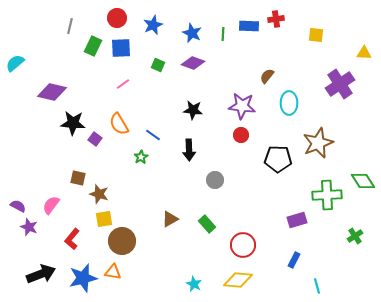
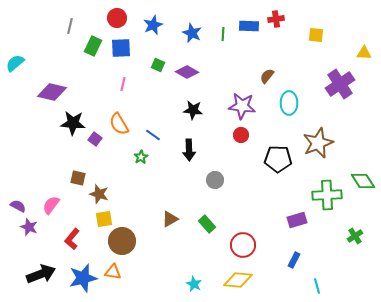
purple diamond at (193, 63): moved 6 px left, 9 px down; rotated 10 degrees clockwise
pink line at (123, 84): rotated 40 degrees counterclockwise
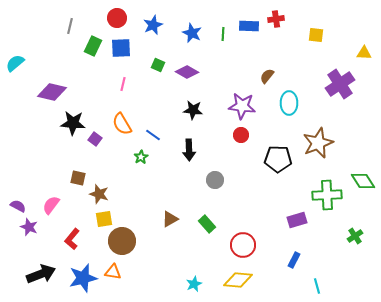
orange semicircle at (119, 124): moved 3 px right
cyan star at (194, 284): rotated 21 degrees clockwise
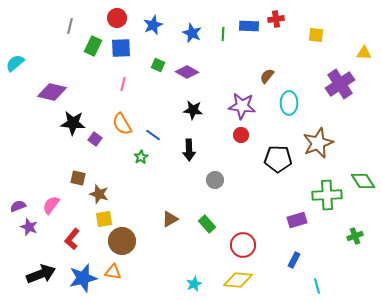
purple semicircle at (18, 206): rotated 49 degrees counterclockwise
green cross at (355, 236): rotated 14 degrees clockwise
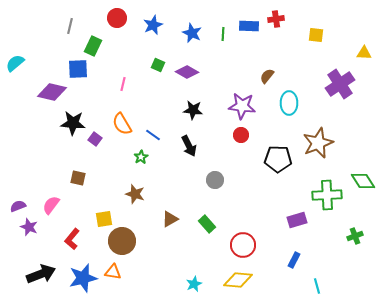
blue square at (121, 48): moved 43 px left, 21 px down
black arrow at (189, 150): moved 4 px up; rotated 25 degrees counterclockwise
brown star at (99, 194): moved 36 px right
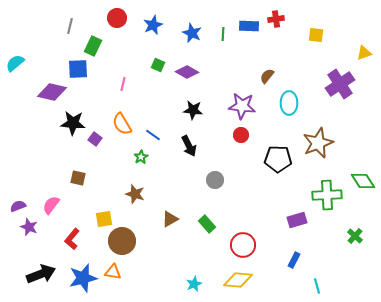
yellow triangle at (364, 53): rotated 21 degrees counterclockwise
green cross at (355, 236): rotated 28 degrees counterclockwise
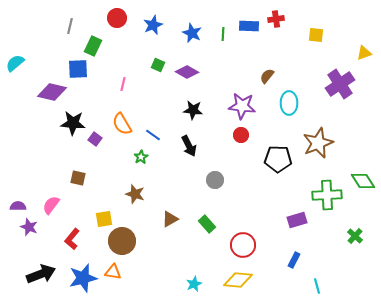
purple semicircle at (18, 206): rotated 21 degrees clockwise
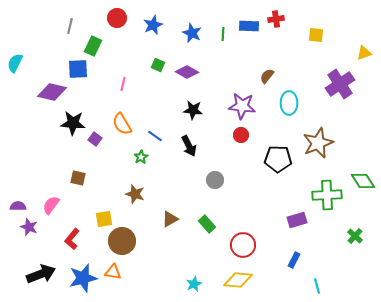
cyan semicircle at (15, 63): rotated 24 degrees counterclockwise
blue line at (153, 135): moved 2 px right, 1 px down
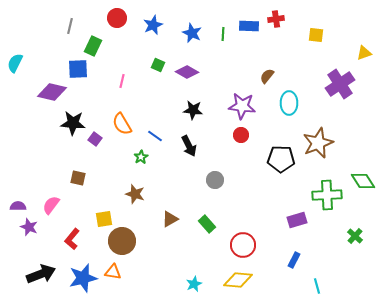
pink line at (123, 84): moved 1 px left, 3 px up
black pentagon at (278, 159): moved 3 px right
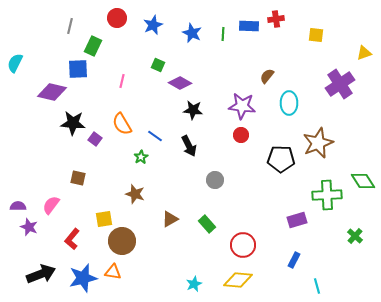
purple diamond at (187, 72): moved 7 px left, 11 px down
